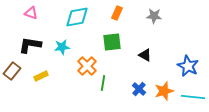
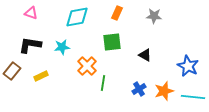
blue cross: rotated 16 degrees clockwise
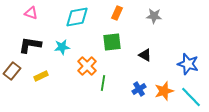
blue star: moved 2 px up; rotated 10 degrees counterclockwise
cyan line: moved 2 px left; rotated 40 degrees clockwise
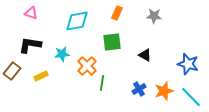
cyan diamond: moved 4 px down
cyan star: moved 7 px down
green line: moved 1 px left
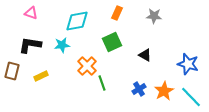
green square: rotated 18 degrees counterclockwise
cyan star: moved 9 px up
brown rectangle: rotated 24 degrees counterclockwise
green line: rotated 28 degrees counterclockwise
orange star: rotated 12 degrees counterclockwise
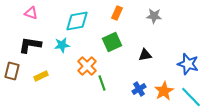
black triangle: rotated 40 degrees counterclockwise
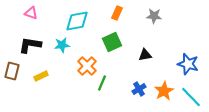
green line: rotated 42 degrees clockwise
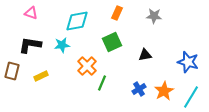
blue star: moved 2 px up
cyan line: rotated 75 degrees clockwise
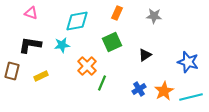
black triangle: rotated 24 degrees counterclockwise
cyan line: rotated 45 degrees clockwise
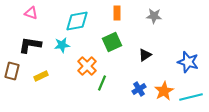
orange rectangle: rotated 24 degrees counterclockwise
